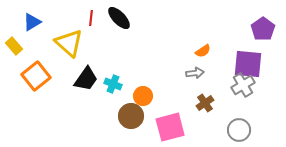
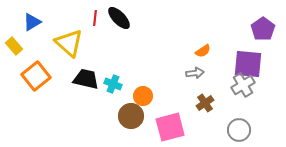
red line: moved 4 px right
black trapezoid: rotated 112 degrees counterclockwise
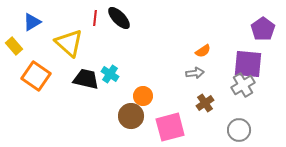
orange square: rotated 16 degrees counterclockwise
cyan cross: moved 3 px left, 10 px up; rotated 12 degrees clockwise
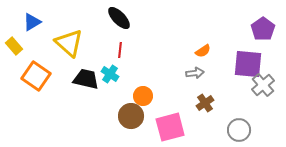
red line: moved 25 px right, 32 px down
gray cross: moved 20 px right; rotated 10 degrees counterclockwise
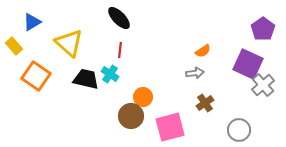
purple square: rotated 20 degrees clockwise
orange circle: moved 1 px down
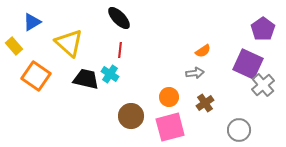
orange circle: moved 26 px right
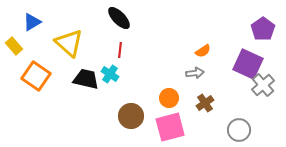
orange circle: moved 1 px down
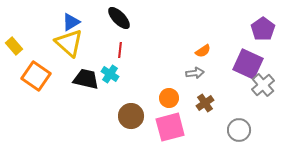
blue triangle: moved 39 px right
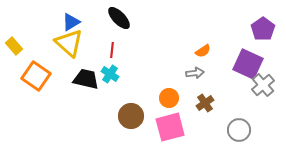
red line: moved 8 px left
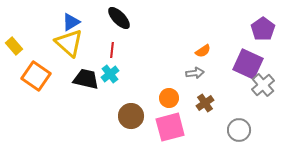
cyan cross: rotated 18 degrees clockwise
